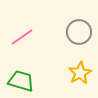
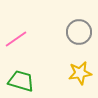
pink line: moved 6 px left, 2 px down
yellow star: rotated 20 degrees clockwise
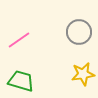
pink line: moved 3 px right, 1 px down
yellow star: moved 3 px right, 1 px down
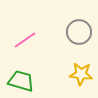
pink line: moved 6 px right
yellow star: moved 2 px left; rotated 15 degrees clockwise
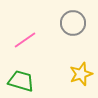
gray circle: moved 6 px left, 9 px up
yellow star: rotated 25 degrees counterclockwise
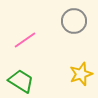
gray circle: moved 1 px right, 2 px up
green trapezoid: rotated 16 degrees clockwise
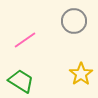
yellow star: rotated 15 degrees counterclockwise
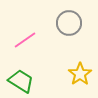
gray circle: moved 5 px left, 2 px down
yellow star: moved 1 px left
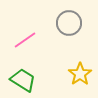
green trapezoid: moved 2 px right, 1 px up
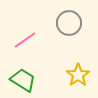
yellow star: moved 2 px left, 1 px down
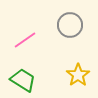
gray circle: moved 1 px right, 2 px down
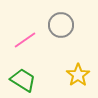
gray circle: moved 9 px left
